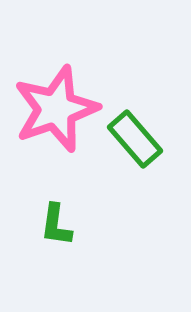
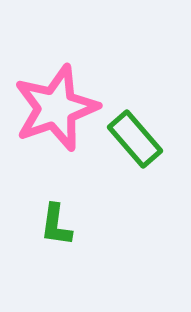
pink star: moved 1 px up
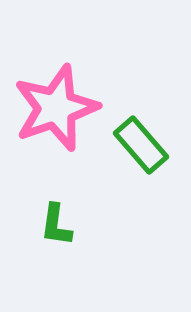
green rectangle: moved 6 px right, 6 px down
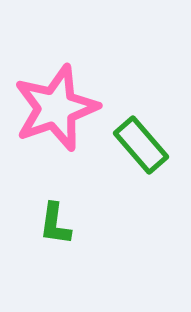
green L-shape: moved 1 px left, 1 px up
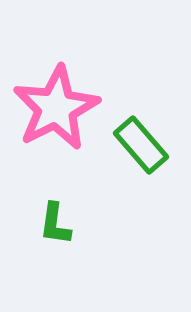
pink star: rotated 8 degrees counterclockwise
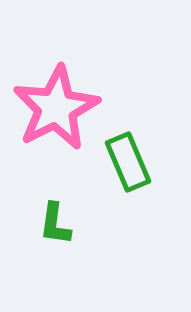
green rectangle: moved 13 px left, 17 px down; rotated 18 degrees clockwise
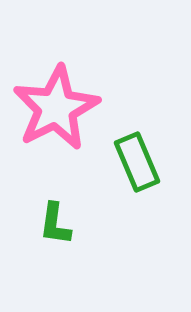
green rectangle: moved 9 px right
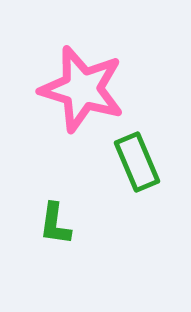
pink star: moved 26 px right, 19 px up; rotated 28 degrees counterclockwise
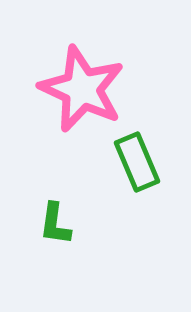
pink star: rotated 8 degrees clockwise
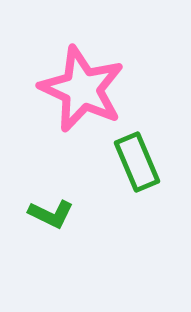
green L-shape: moved 4 px left, 10 px up; rotated 72 degrees counterclockwise
